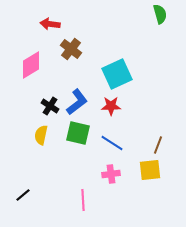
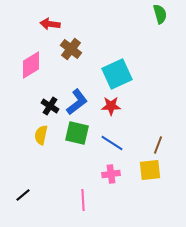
green square: moved 1 px left
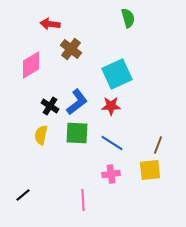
green semicircle: moved 32 px left, 4 px down
green square: rotated 10 degrees counterclockwise
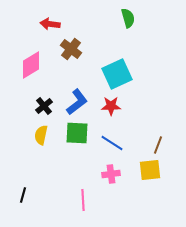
black cross: moved 6 px left; rotated 18 degrees clockwise
black line: rotated 35 degrees counterclockwise
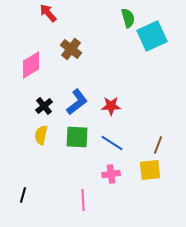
red arrow: moved 2 px left, 11 px up; rotated 42 degrees clockwise
cyan square: moved 35 px right, 38 px up
green square: moved 4 px down
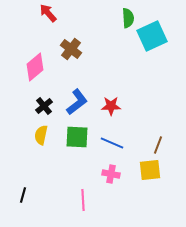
green semicircle: rotated 12 degrees clockwise
pink diamond: moved 4 px right, 2 px down; rotated 8 degrees counterclockwise
blue line: rotated 10 degrees counterclockwise
pink cross: rotated 18 degrees clockwise
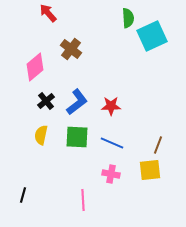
black cross: moved 2 px right, 5 px up
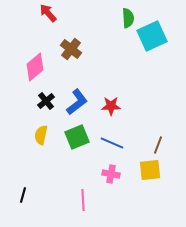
green square: rotated 25 degrees counterclockwise
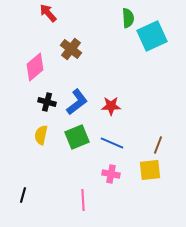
black cross: moved 1 px right, 1 px down; rotated 36 degrees counterclockwise
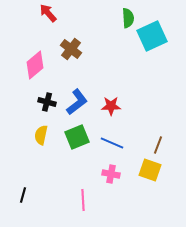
pink diamond: moved 2 px up
yellow square: rotated 25 degrees clockwise
